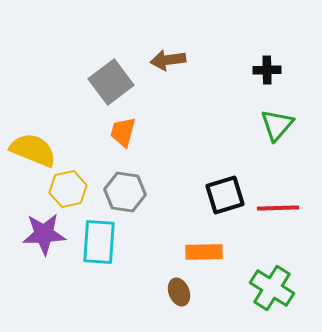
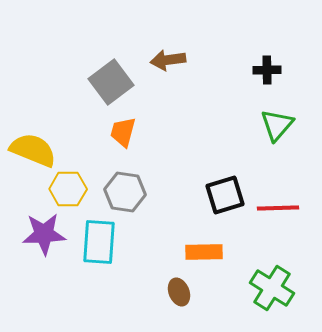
yellow hexagon: rotated 12 degrees clockwise
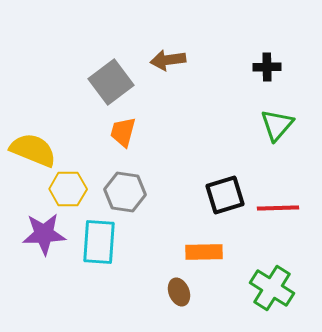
black cross: moved 3 px up
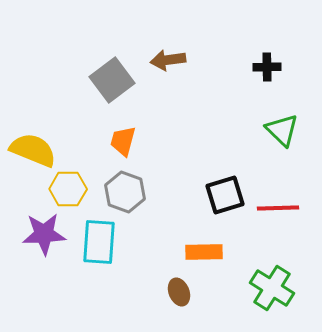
gray square: moved 1 px right, 2 px up
green triangle: moved 5 px right, 5 px down; rotated 27 degrees counterclockwise
orange trapezoid: moved 9 px down
gray hexagon: rotated 12 degrees clockwise
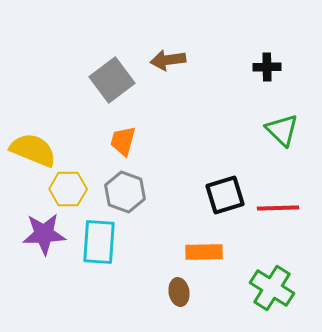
brown ellipse: rotated 12 degrees clockwise
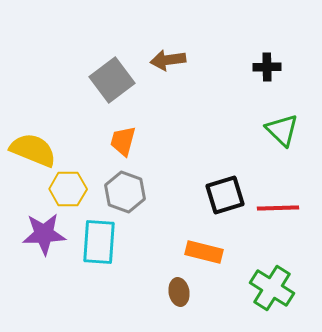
orange rectangle: rotated 15 degrees clockwise
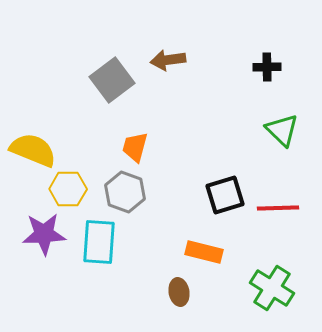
orange trapezoid: moved 12 px right, 6 px down
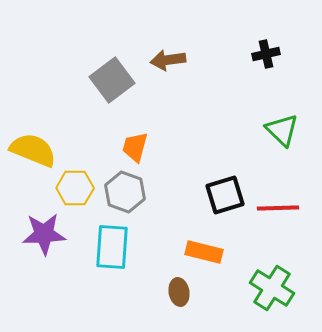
black cross: moved 1 px left, 13 px up; rotated 12 degrees counterclockwise
yellow hexagon: moved 7 px right, 1 px up
cyan rectangle: moved 13 px right, 5 px down
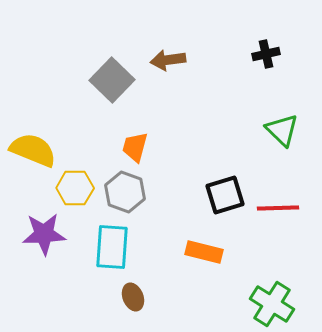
gray square: rotated 9 degrees counterclockwise
green cross: moved 16 px down
brown ellipse: moved 46 px left, 5 px down; rotated 12 degrees counterclockwise
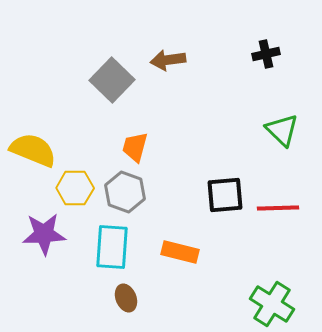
black square: rotated 12 degrees clockwise
orange rectangle: moved 24 px left
brown ellipse: moved 7 px left, 1 px down
